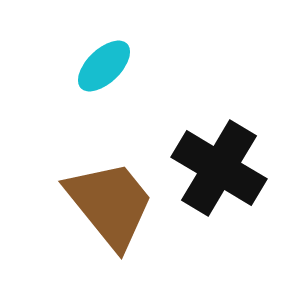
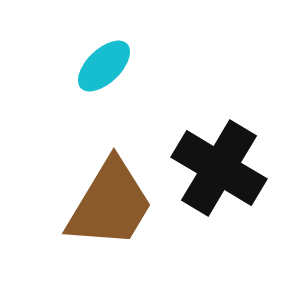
brown trapezoid: rotated 70 degrees clockwise
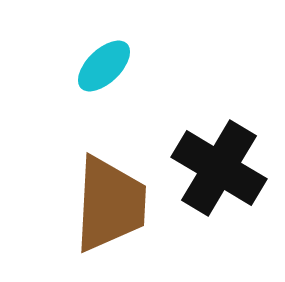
brown trapezoid: rotated 28 degrees counterclockwise
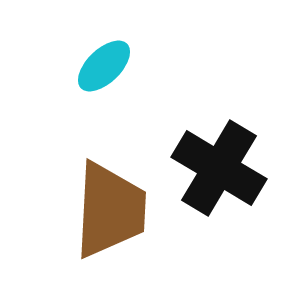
brown trapezoid: moved 6 px down
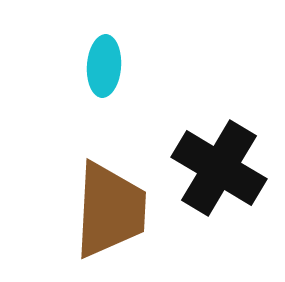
cyan ellipse: rotated 42 degrees counterclockwise
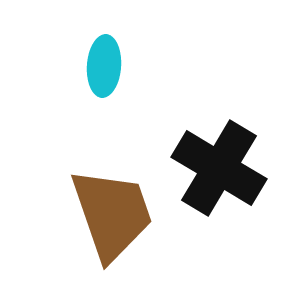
brown trapezoid: moved 2 px right, 4 px down; rotated 22 degrees counterclockwise
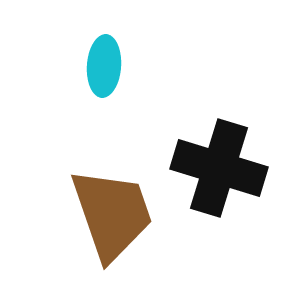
black cross: rotated 14 degrees counterclockwise
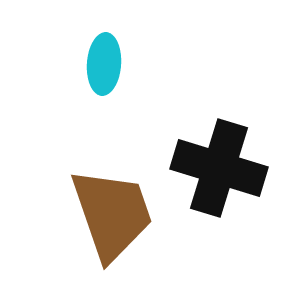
cyan ellipse: moved 2 px up
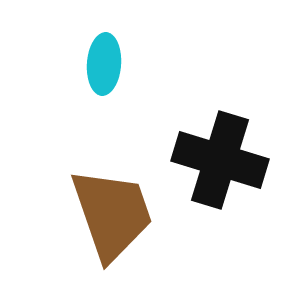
black cross: moved 1 px right, 8 px up
